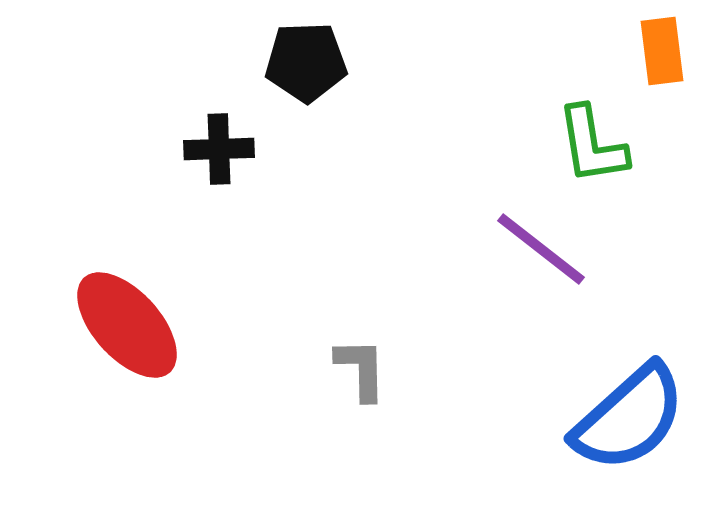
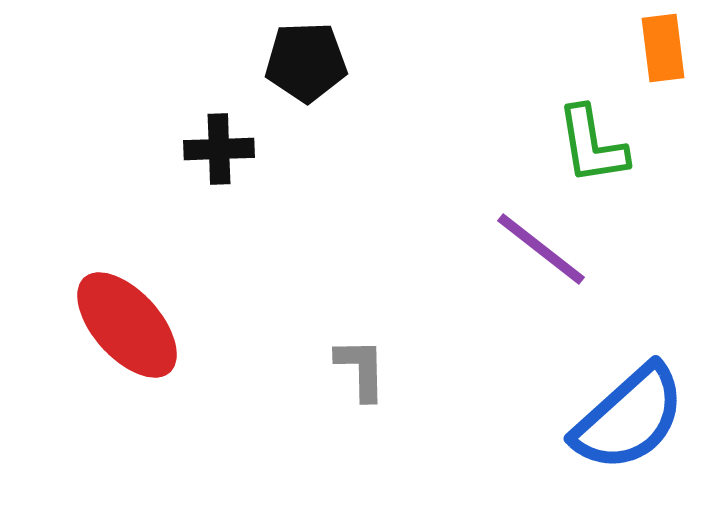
orange rectangle: moved 1 px right, 3 px up
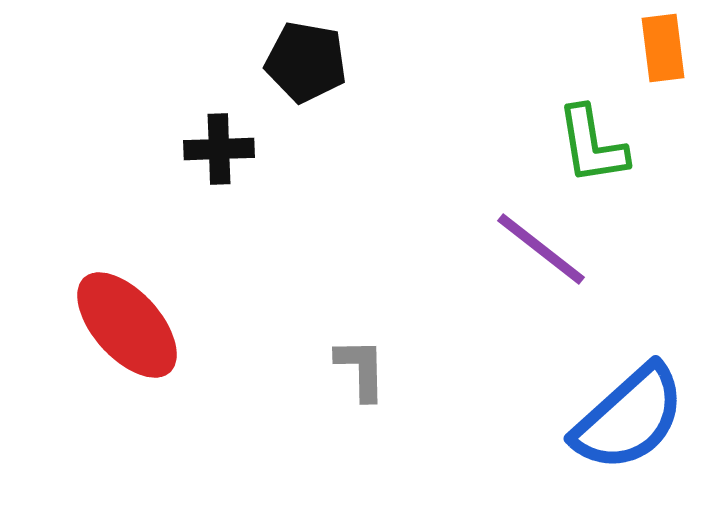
black pentagon: rotated 12 degrees clockwise
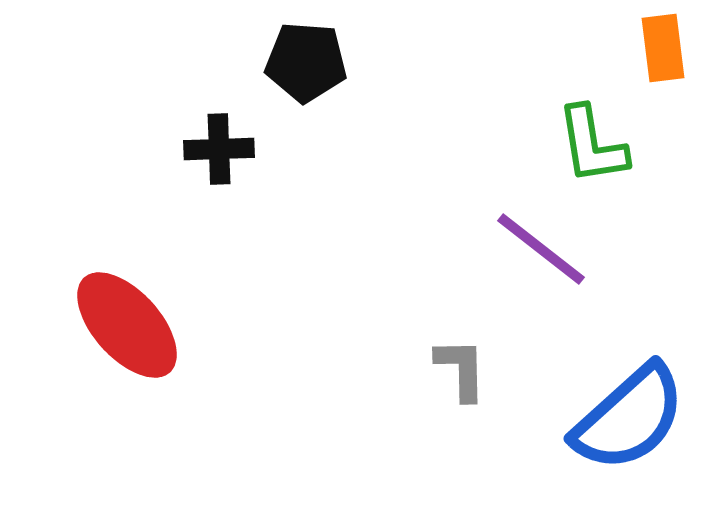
black pentagon: rotated 6 degrees counterclockwise
gray L-shape: moved 100 px right
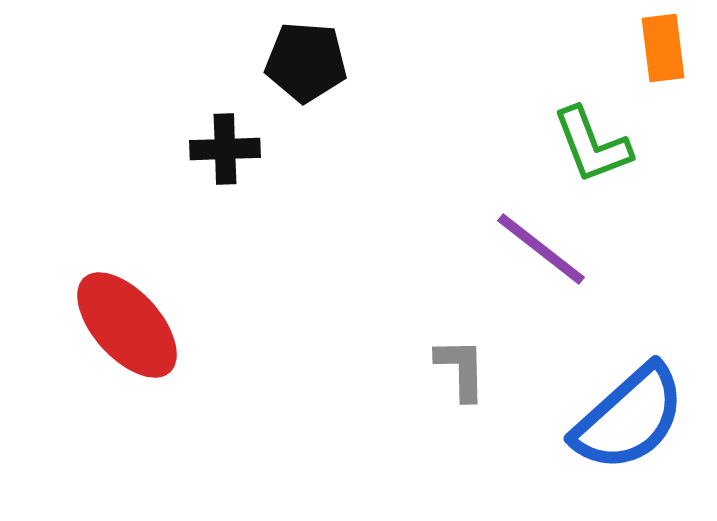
green L-shape: rotated 12 degrees counterclockwise
black cross: moved 6 px right
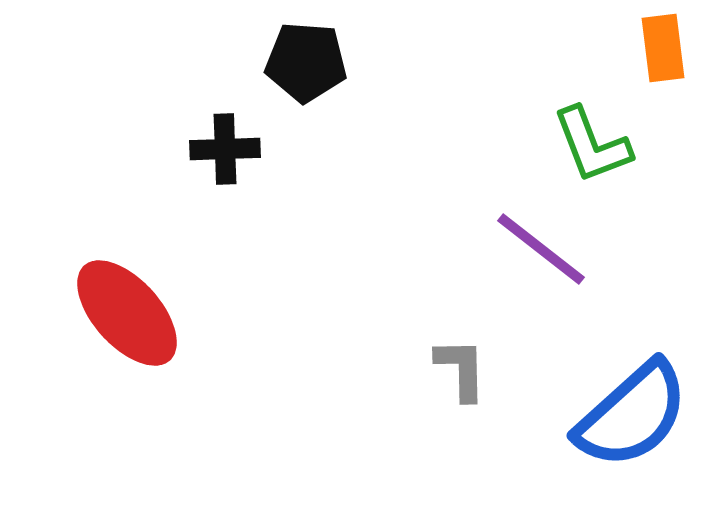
red ellipse: moved 12 px up
blue semicircle: moved 3 px right, 3 px up
